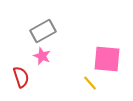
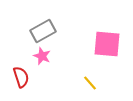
pink square: moved 15 px up
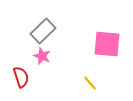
gray rectangle: rotated 15 degrees counterclockwise
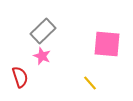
red semicircle: moved 1 px left
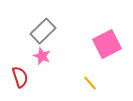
pink square: rotated 32 degrees counterclockwise
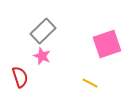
pink square: rotated 8 degrees clockwise
yellow line: rotated 21 degrees counterclockwise
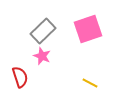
pink square: moved 19 px left, 15 px up
